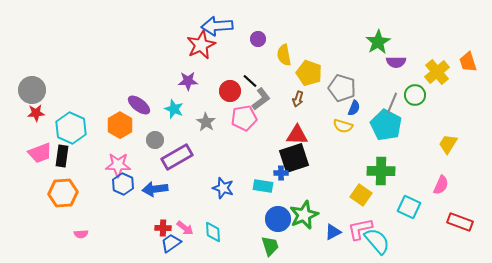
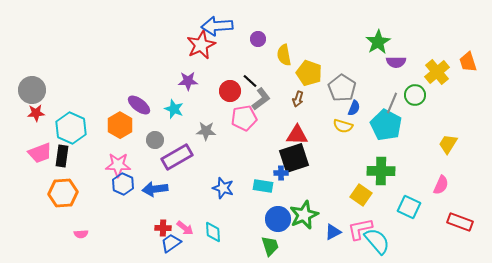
gray pentagon at (342, 88): rotated 16 degrees clockwise
gray star at (206, 122): moved 9 px down; rotated 30 degrees counterclockwise
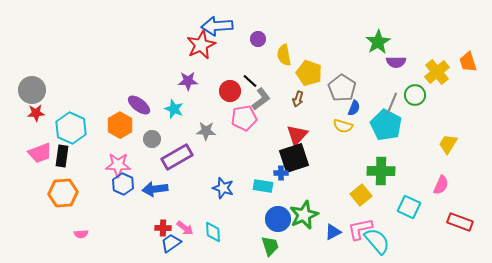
red triangle at (297, 135): rotated 50 degrees counterclockwise
gray circle at (155, 140): moved 3 px left, 1 px up
yellow square at (361, 195): rotated 15 degrees clockwise
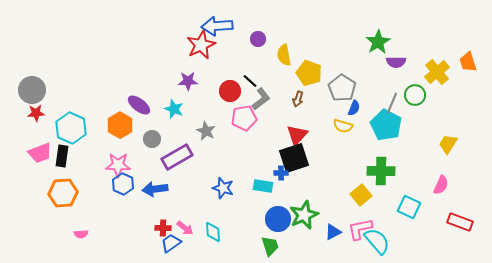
gray star at (206, 131): rotated 24 degrees clockwise
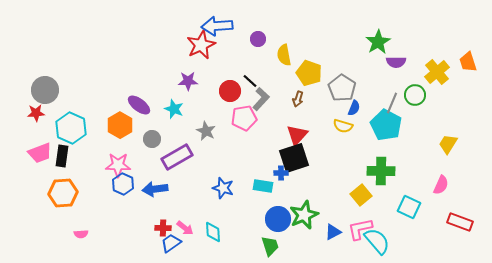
gray circle at (32, 90): moved 13 px right
gray L-shape at (261, 99): rotated 10 degrees counterclockwise
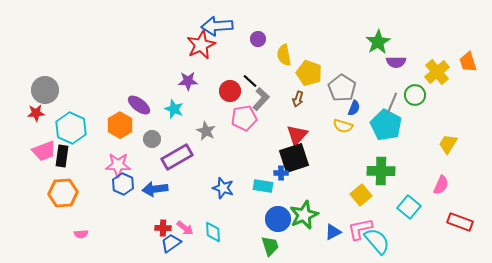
pink trapezoid at (40, 153): moved 4 px right, 2 px up
cyan square at (409, 207): rotated 15 degrees clockwise
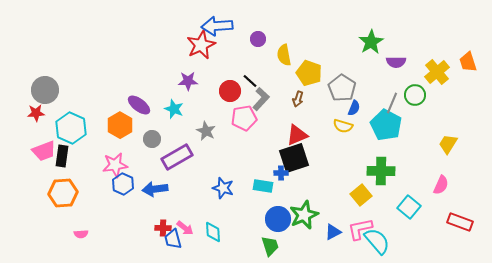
green star at (378, 42): moved 7 px left
red triangle at (297, 135): rotated 25 degrees clockwise
pink star at (118, 165): moved 3 px left; rotated 10 degrees counterclockwise
blue trapezoid at (171, 243): moved 2 px right, 4 px up; rotated 70 degrees counterclockwise
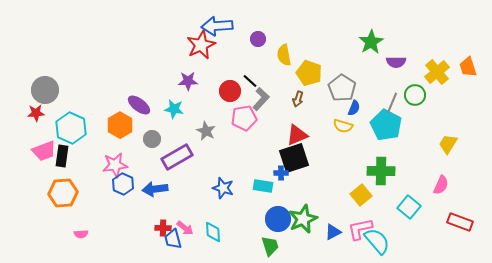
orange trapezoid at (468, 62): moved 5 px down
cyan star at (174, 109): rotated 12 degrees counterclockwise
green star at (304, 215): moved 1 px left, 4 px down
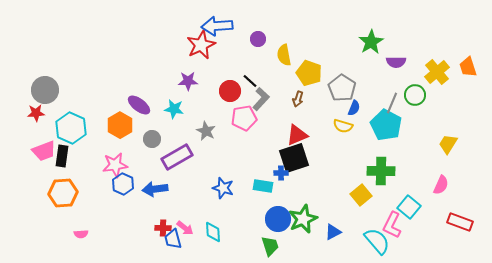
pink L-shape at (360, 229): moved 32 px right, 4 px up; rotated 52 degrees counterclockwise
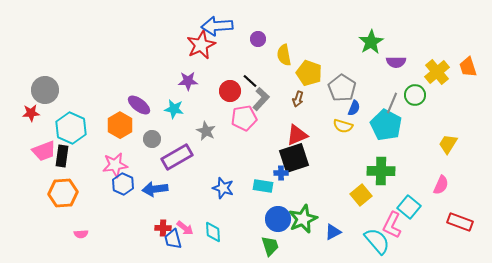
red star at (36, 113): moved 5 px left
